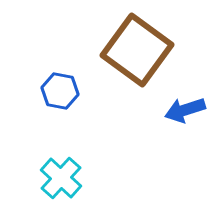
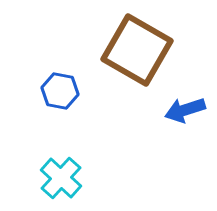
brown square: rotated 6 degrees counterclockwise
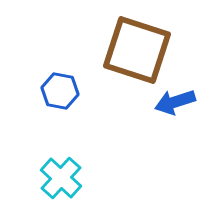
brown square: rotated 12 degrees counterclockwise
blue arrow: moved 10 px left, 8 px up
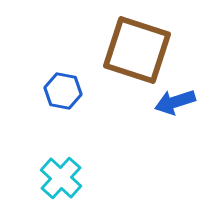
blue hexagon: moved 3 px right
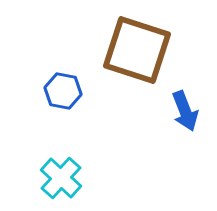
blue arrow: moved 10 px right, 9 px down; rotated 93 degrees counterclockwise
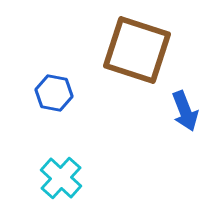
blue hexagon: moved 9 px left, 2 px down
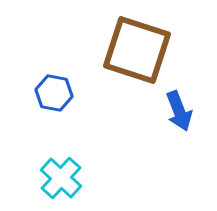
blue arrow: moved 6 px left
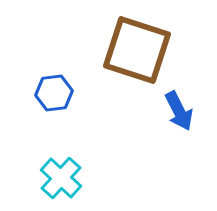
blue hexagon: rotated 18 degrees counterclockwise
blue arrow: rotated 6 degrees counterclockwise
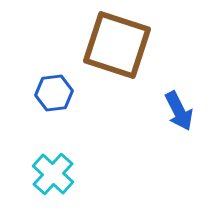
brown square: moved 20 px left, 5 px up
cyan cross: moved 8 px left, 4 px up
